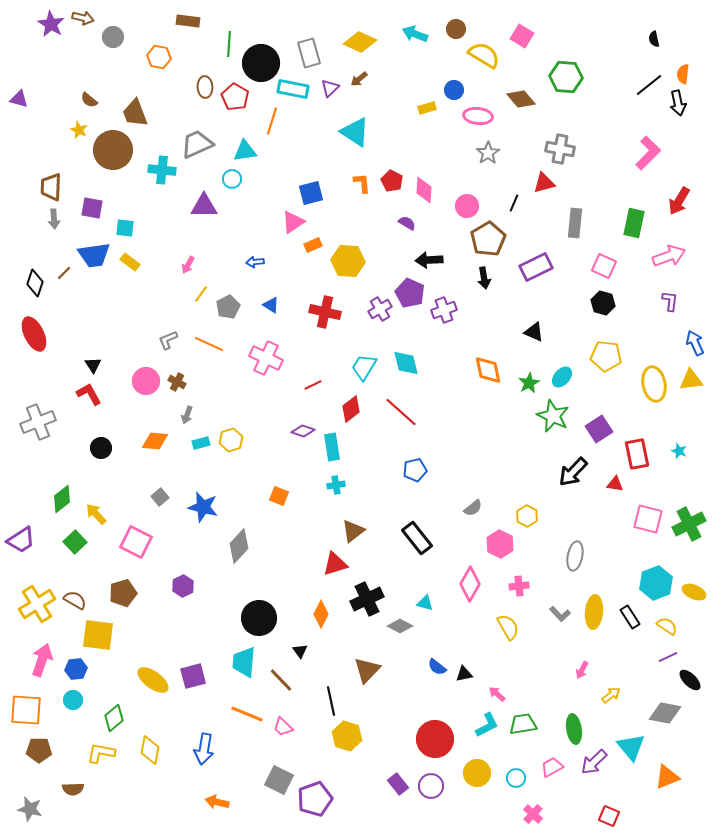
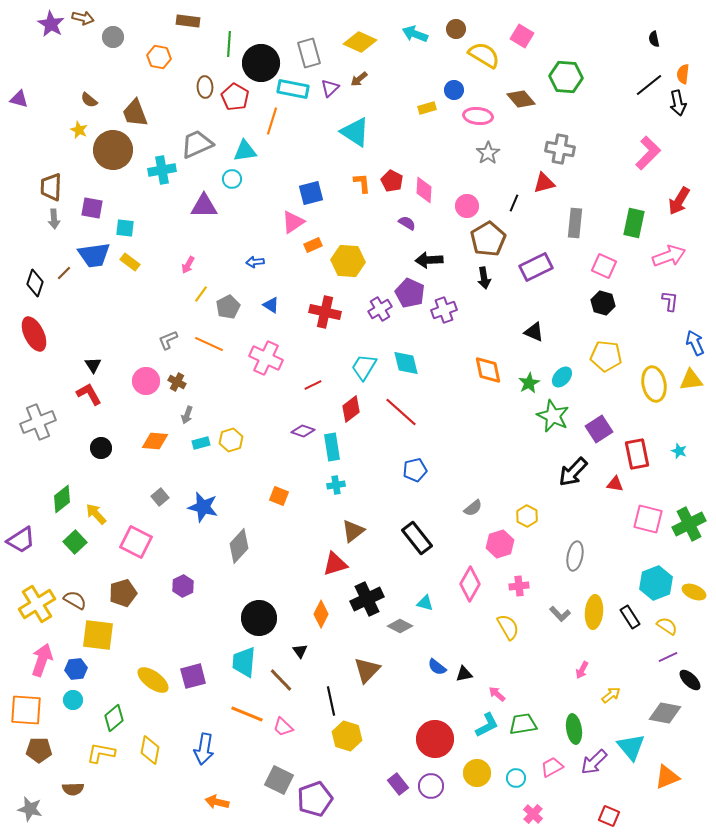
cyan cross at (162, 170): rotated 16 degrees counterclockwise
pink hexagon at (500, 544): rotated 16 degrees clockwise
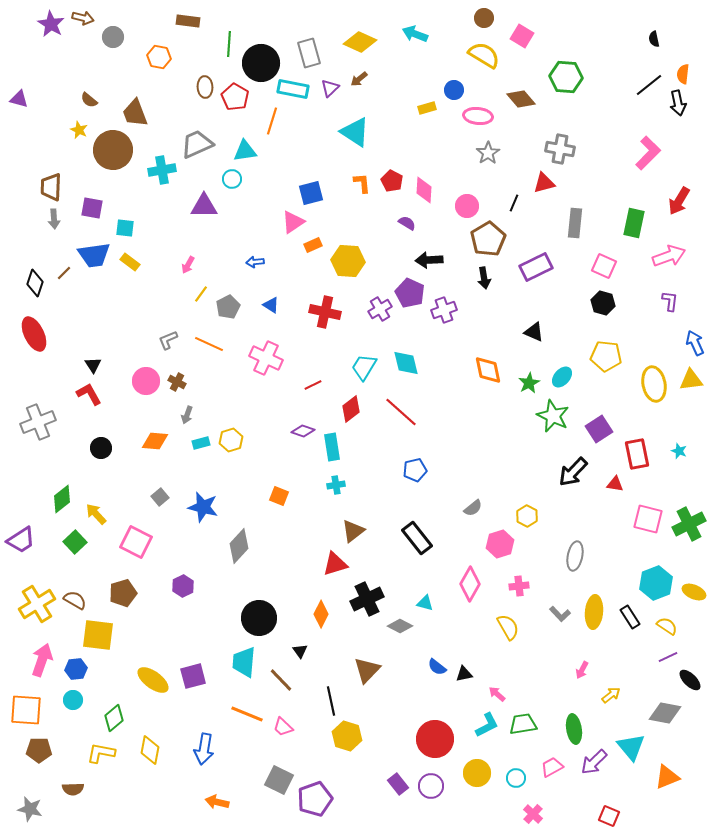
brown circle at (456, 29): moved 28 px right, 11 px up
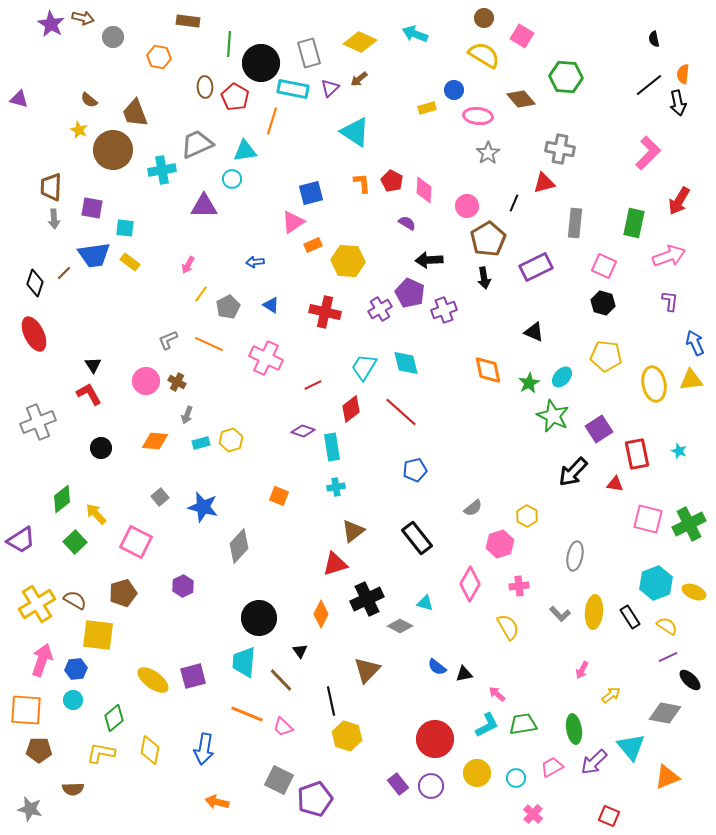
cyan cross at (336, 485): moved 2 px down
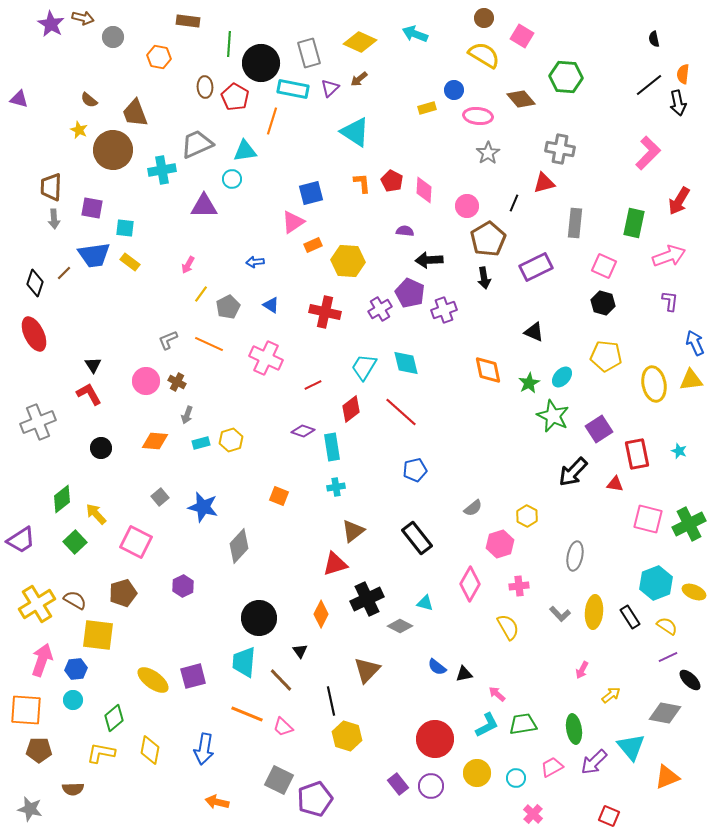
purple semicircle at (407, 223): moved 2 px left, 8 px down; rotated 24 degrees counterclockwise
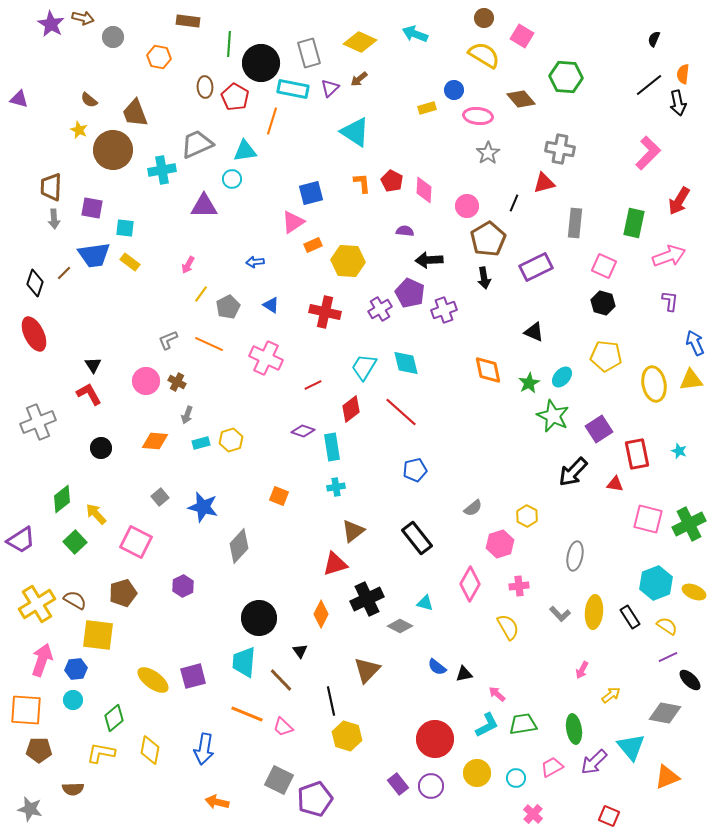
black semicircle at (654, 39): rotated 35 degrees clockwise
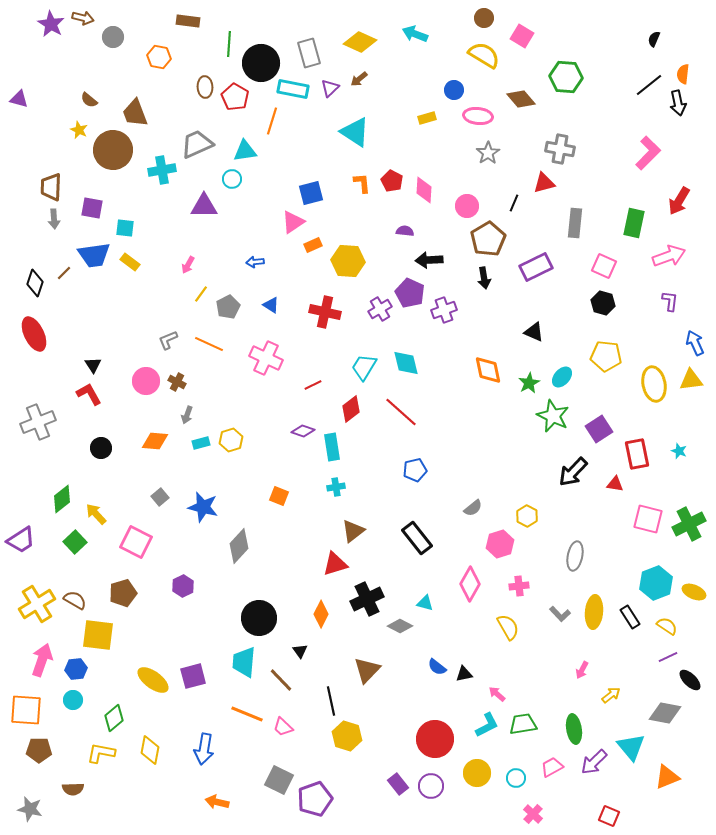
yellow rectangle at (427, 108): moved 10 px down
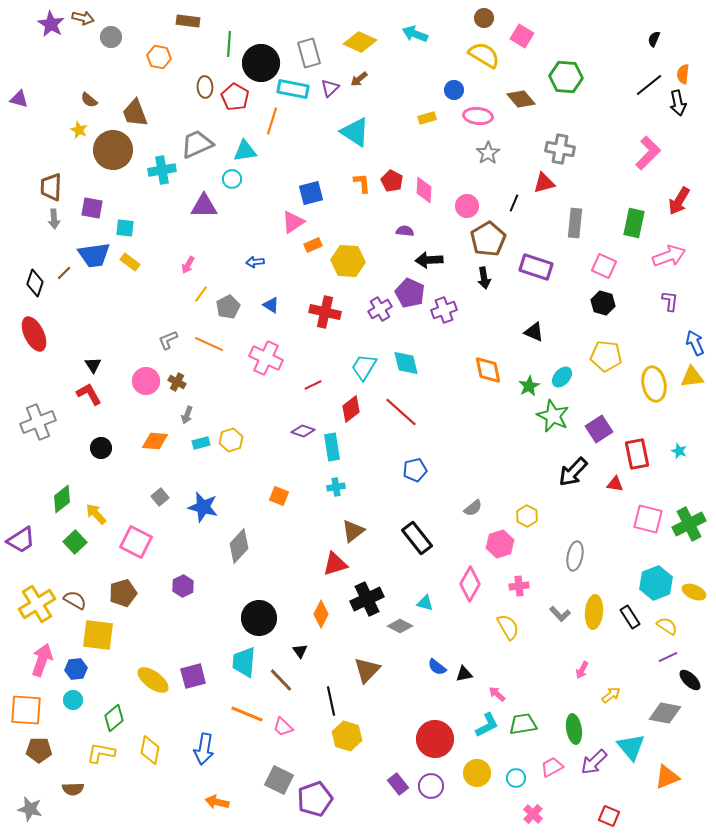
gray circle at (113, 37): moved 2 px left
purple rectangle at (536, 267): rotated 44 degrees clockwise
yellow triangle at (691, 380): moved 1 px right, 3 px up
green star at (529, 383): moved 3 px down
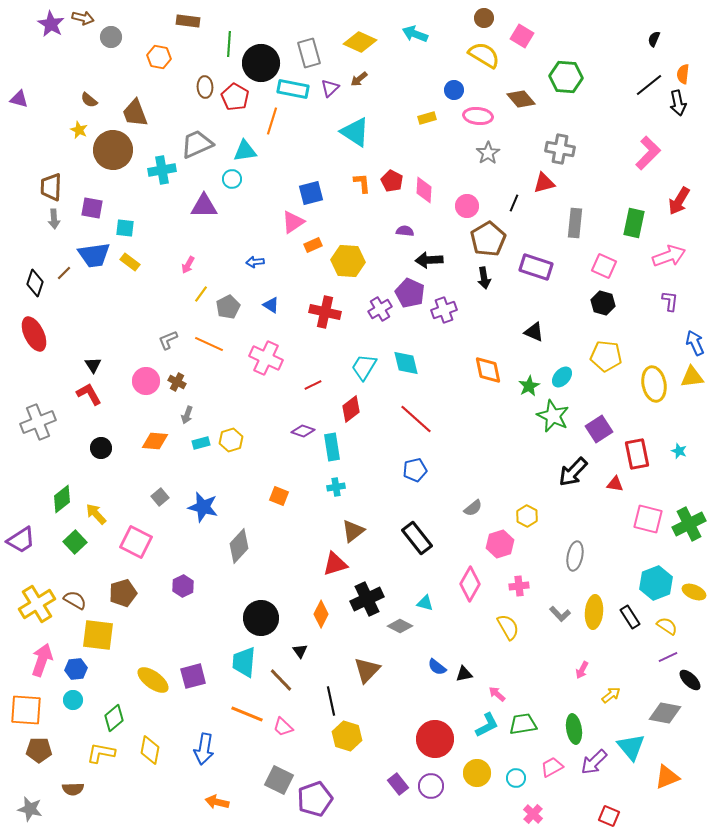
red line at (401, 412): moved 15 px right, 7 px down
black circle at (259, 618): moved 2 px right
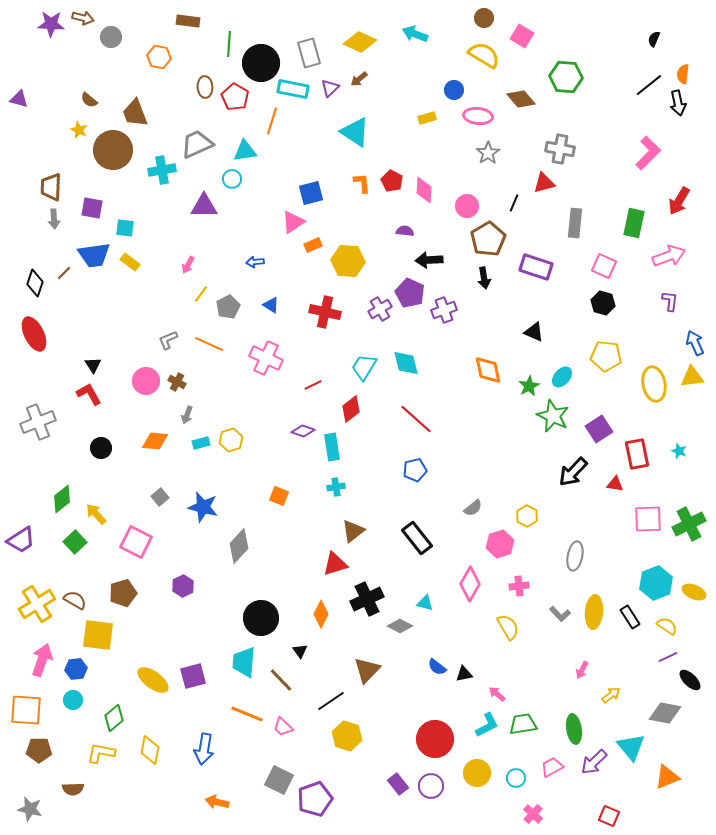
purple star at (51, 24): rotated 28 degrees counterclockwise
pink square at (648, 519): rotated 16 degrees counterclockwise
black line at (331, 701): rotated 68 degrees clockwise
